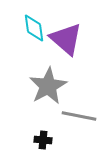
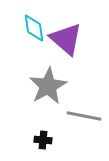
gray line: moved 5 px right
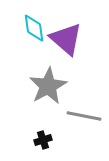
black cross: rotated 24 degrees counterclockwise
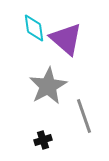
gray line: rotated 60 degrees clockwise
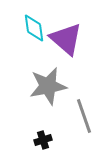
gray star: rotated 18 degrees clockwise
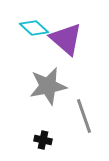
cyan diamond: rotated 40 degrees counterclockwise
black cross: rotated 30 degrees clockwise
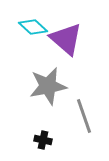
cyan diamond: moved 1 px left, 1 px up
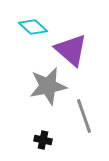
purple triangle: moved 5 px right, 11 px down
